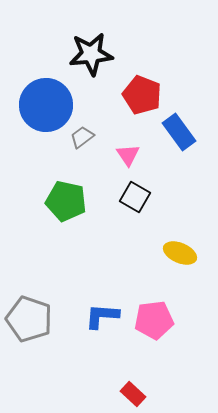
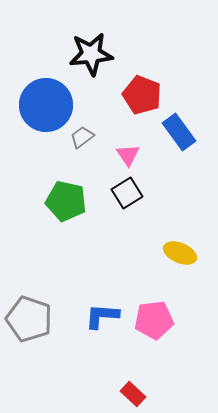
black square: moved 8 px left, 4 px up; rotated 28 degrees clockwise
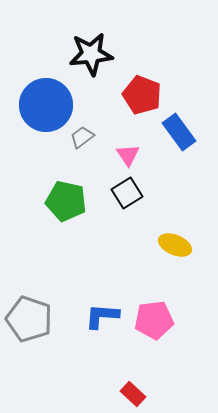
yellow ellipse: moved 5 px left, 8 px up
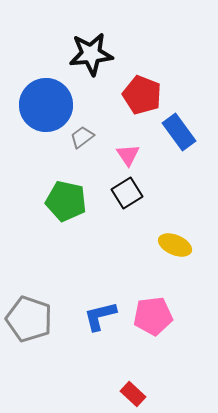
blue L-shape: moved 2 px left; rotated 18 degrees counterclockwise
pink pentagon: moved 1 px left, 4 px up
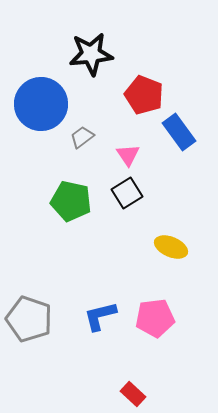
red pentagon: moved 2 px right
blue circle: moved 5 px left, 1 px up
green pentagon: moved 5 px right
yellow ellipse: moved 4 px left, 2 px down
pink pentagon: moved 2 px right, 2 px down
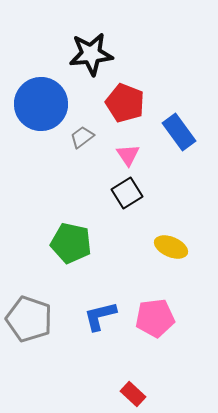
red pentagon: moved 19 px left, 8 px down
green pentagon: moved 42 px down
